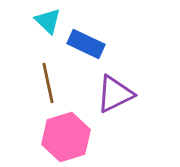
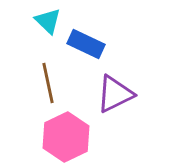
pink hexagon: rotated 9 degrees counterclockwise
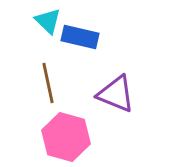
blue rectangle: moved 6 px left, 7 px up; rotated 12 degrees counterclockwise
purple triangle: moved 1 px right; rotated 48 degrees clockwise
pink hexagon: rotated 18 degrees counterclockwise
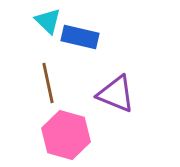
pink hexagon: moved 2 px up
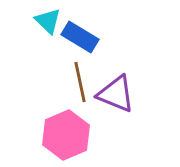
blue rectangle: rotated 18 degrees clockwise
brown line: moved 32 px right, 1 px up
pink hexagon: rotated 21 degrees clockwise
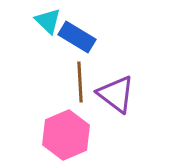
blue rectangle: moved 3 px left
brown line: rotated 9 degrees clockwise
purple triangle: rotated 15 degrees clockwise
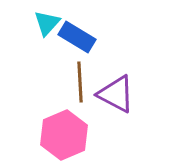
cyan triangle: moved 1 px left, 2 px down; rotated 28 degrees clockwise
purple triangle: rotated 9 degrees counterclockwise
pink hexagon: moved 2 px left
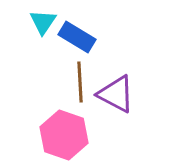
cyan triangle: moved 4 px left, 1 px up; rotated 8 degrees counterclockwise
pink hexagon: rotated 18 degrees counterclockwise
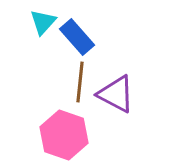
cyan triangle: rotated 8 degrees clockwise
blue rectangle: rotated 18 degrees clockwise
brown line: rotated 9 degrees clockwise
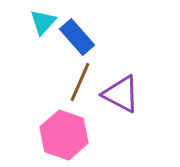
brown line: rotated 18 degrees clockwise
purple triangle: moved 5 px right
